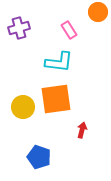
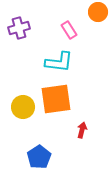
blue pentagon: rotated 20 degrees clockwise
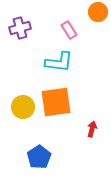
purple cross: moved 1 px right
orange square: moved 3 px down
red arrow: moved 10 px right, 1 px up
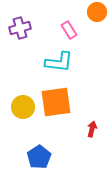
orange circle: moved 1 px left
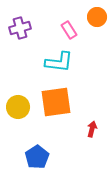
orange circle: moved 5 px down
yellow circle: moved 5 px left
blue pentagon: moved 2 px left
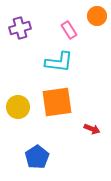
orange circle: moved 1 px up
orange square: moved 1 px right
red arrow: rotated 98 degrees clockwise
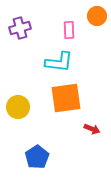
pink rectangle: rotated 30 degrees clockwise
orange square: moved 9 px right, 4 px up
